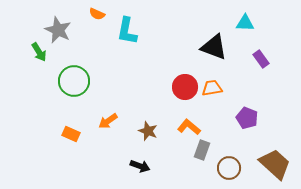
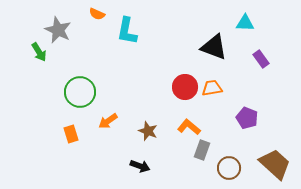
green circle: moved 6 px right, 11 px down
orange rectangle: rotated 48 degrees clockwise
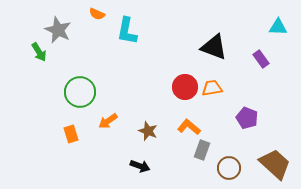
cyan triangle: moved 33 px right, 4 px down
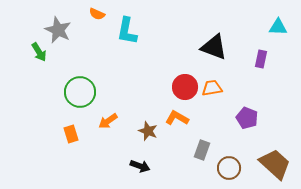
purple rectangle: rotated 48 degrees clockwise
orange L-shape: moved 12 px left, 9 px up; rotated 10 degrees counterclockwise
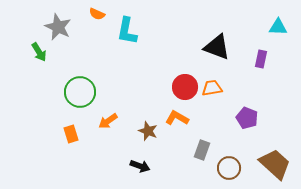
gray star: moved 3 px up
black triangle: moved 3 px right
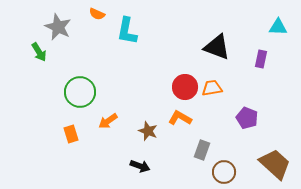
orange L-shape: moved 3 px right
brown circle: moved 5 px left, 4 px down
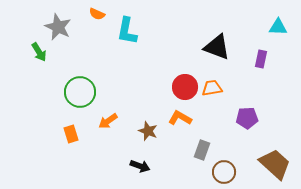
purple pentagon: rotated 25 degrees counterclockwise
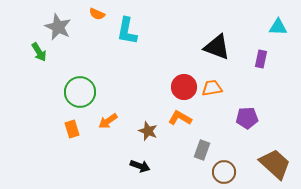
red circle: moved 1 px left
orange rectangle: moved 1 px right, 5 px up
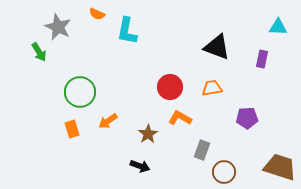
purple rectangle: moved 1 px right
red circle: moved 14 px left
brown star: moved 3 px down; rotated 18 degrees clockwise
brown trapezoid: moved 5 px right, 3 px down; rotated 24 degrees counterclockwise
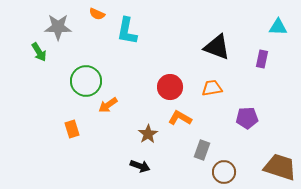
gray star: rotated 24 degrees counterclockwise
green circle: moved 6 px right, 11 px up
orange arrow: moved 16 px up
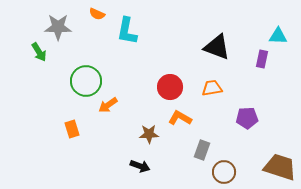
cyan triangle: moved 9 px down
brown star: moved 1 px right; rotated 30 degrees clockwise
